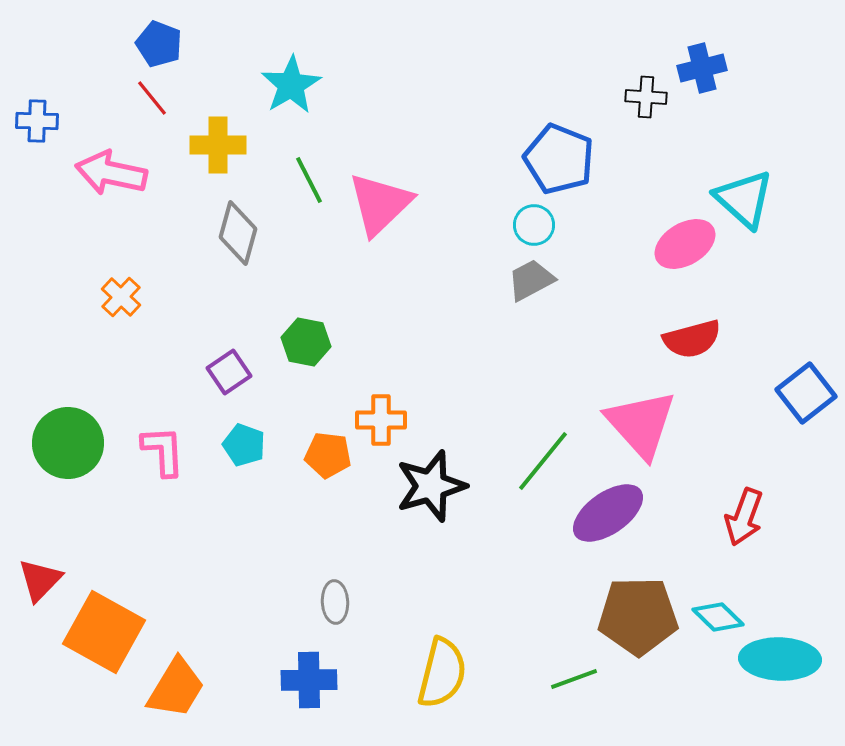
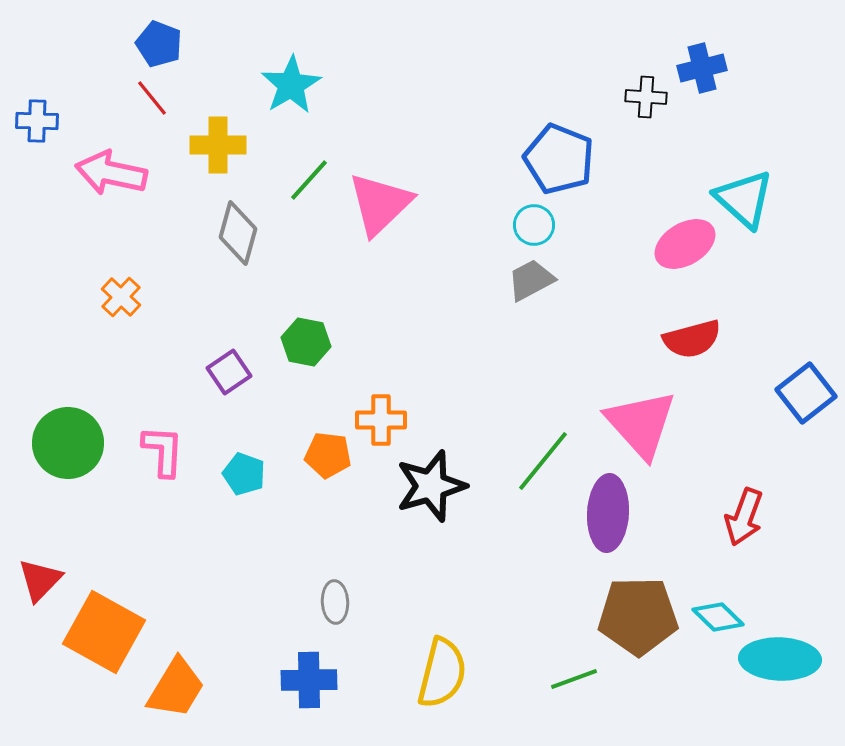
green line at (309, 180): rotated 69 degrees clockwise
cyan pentagon at (244, 445): moved 29 px down
pink L-shape at (163, 451): rotated 6 degrees clockwise
purple ellipse at (608, 513): rotated 52 degrees counterclockwise
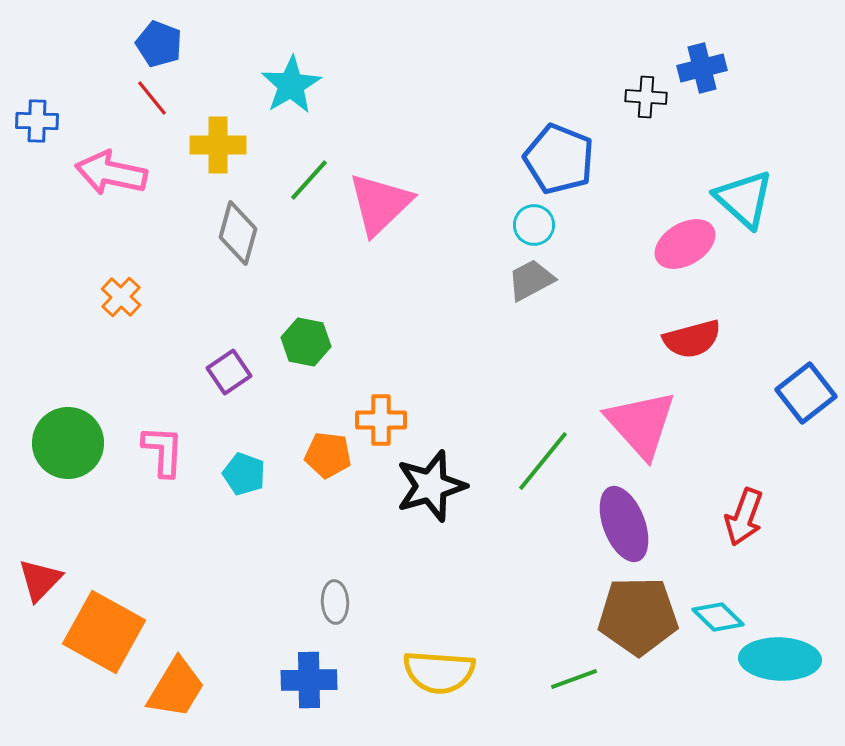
purple ellipse at (608, 513): moved 16 px right, 11 px down; rotated 24 degrees counterclockwise
yellow semicircle at (442, 673): moved 3 px left, 1 px up; rotated 80 degrees clockwise
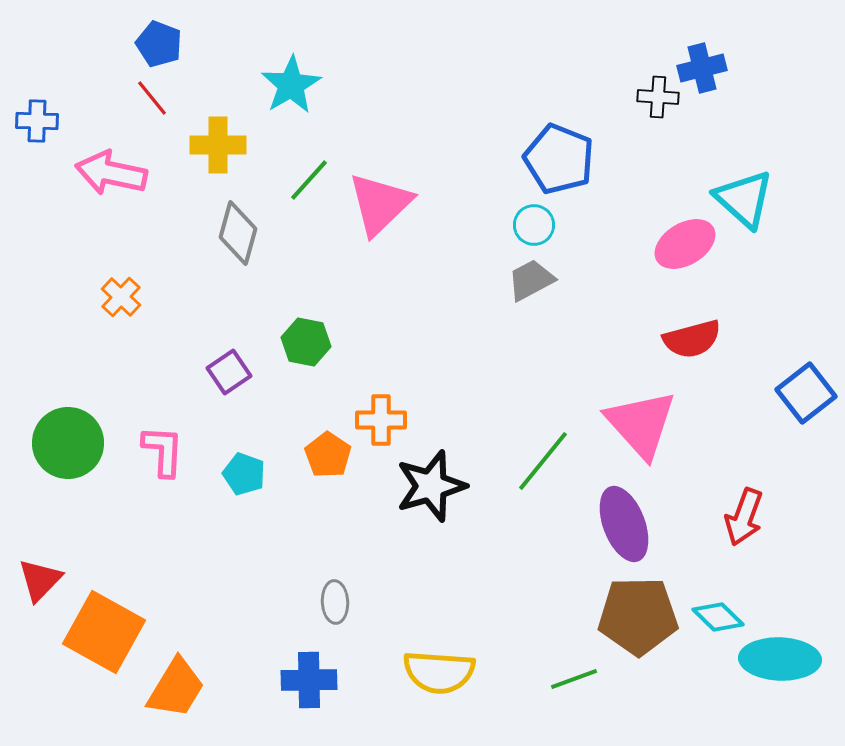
black cross at (646, 97): moved 12 px right
orange pentagon at (328, 455): rotated 27 degrees clockwise
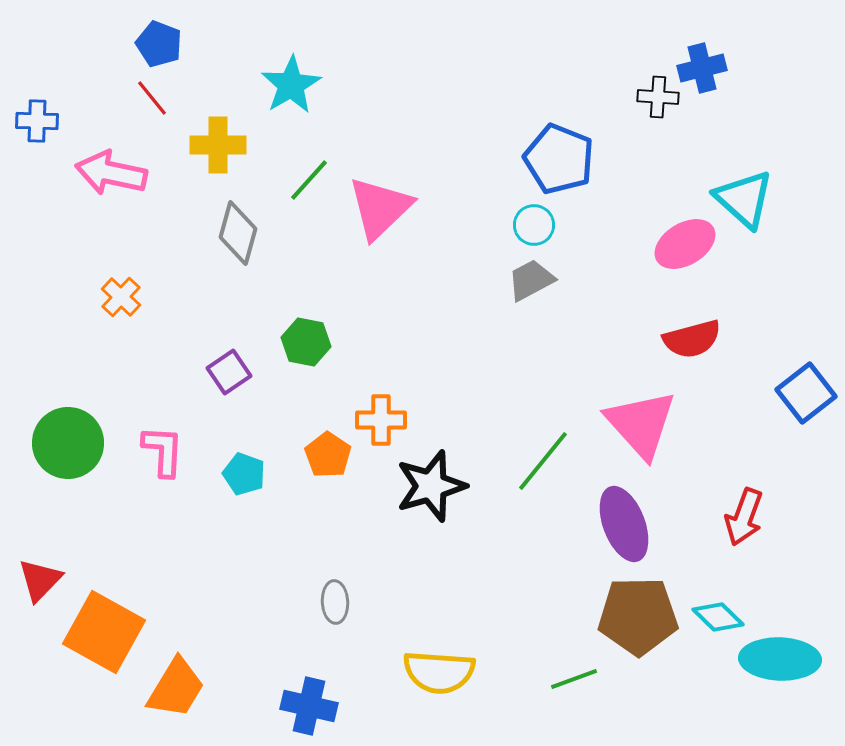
pink triangle at (380, 204): moved 4 px down
blue cross at (309, 680): moved 26 px down; rotated 14 degrees clockwise
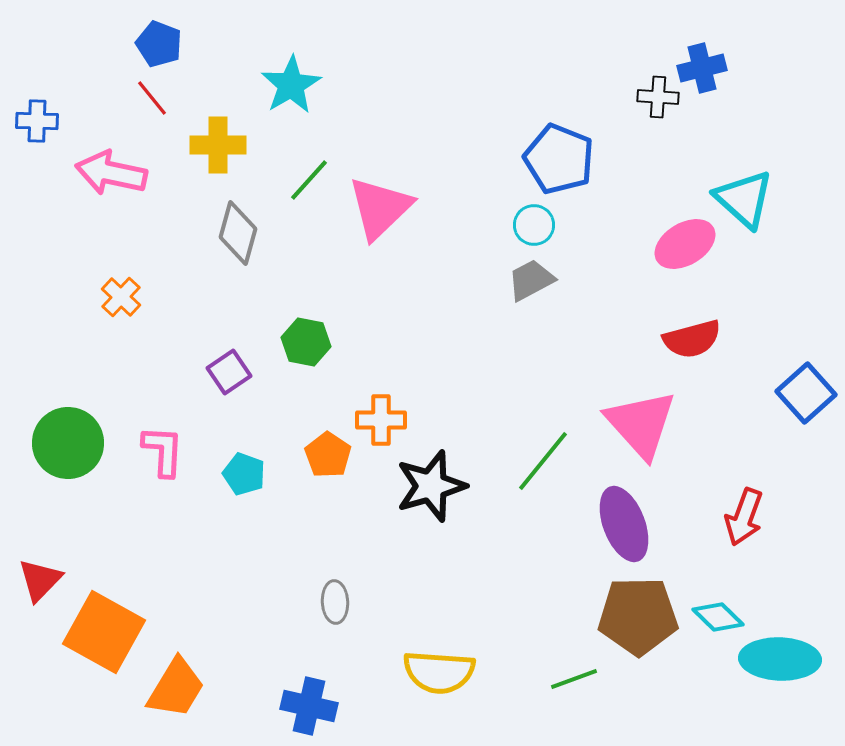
blue square at (806, 393): rotated 4 degrees counterclockwise
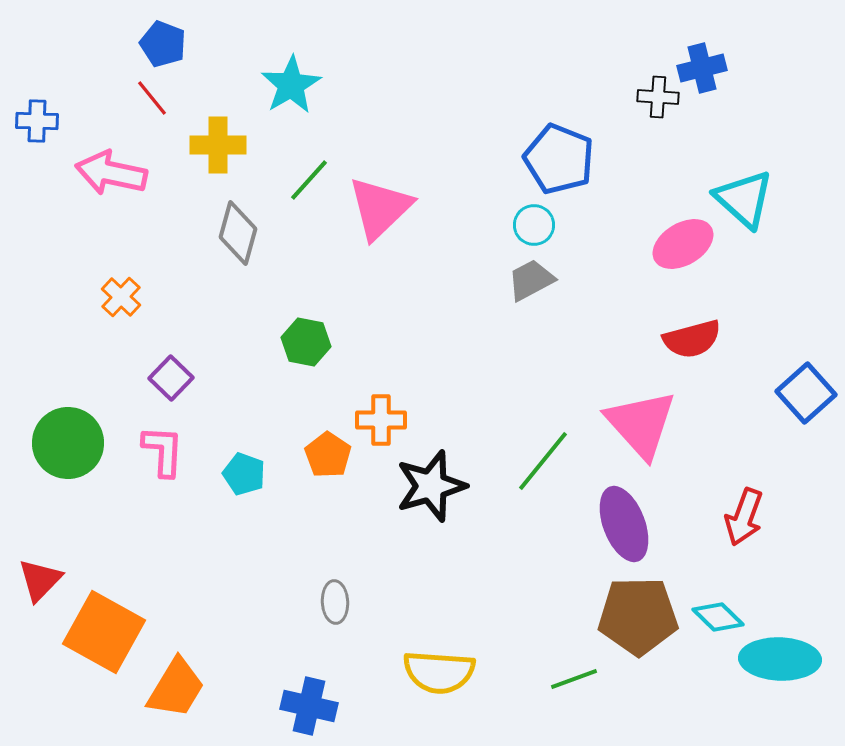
blue pentagon at (159, 44): moved 4 px right
pink ellipse at (685, 244): moved 2 px left
purple square at (229, 372): moved 58 px left, 6 px down; rotated 12 degrees counterclockwise
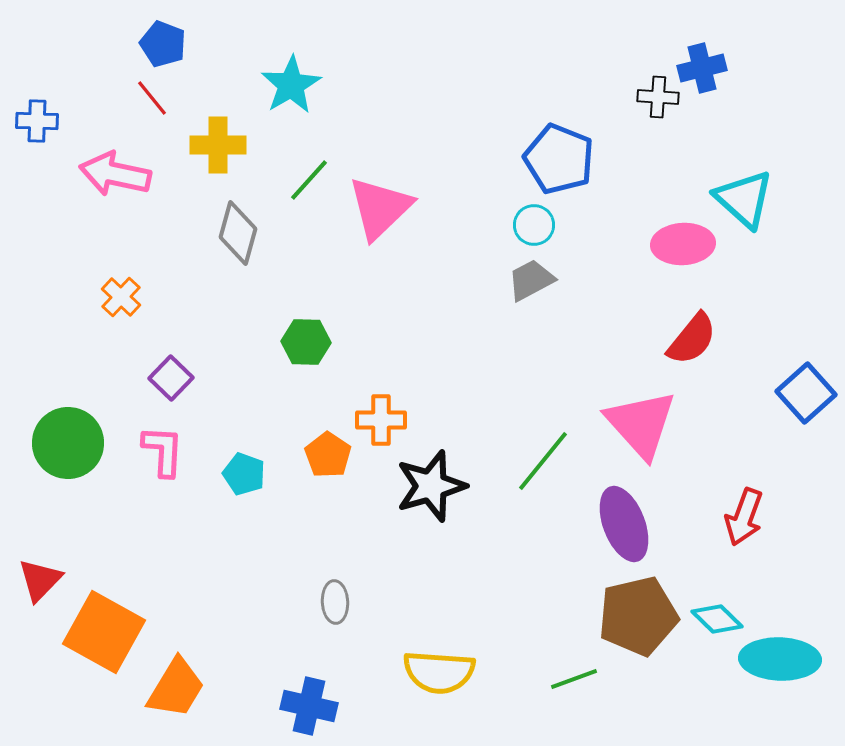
pink arrow at (111, 173): moved 4 px right, 1 px down
pink ellipse at (683, 244): rotated 28 degrees clockwise
red semicircle at (692, 339): rotated 36 degrees counterclockwise
green hexagon at (306, 342): rotated 9 degrees counterclockwise
brown pentagon at (638, 616): rotated 12 degrees counterclockwise
cyan diamond at (718, 617): moved 1 px left, 2 px down
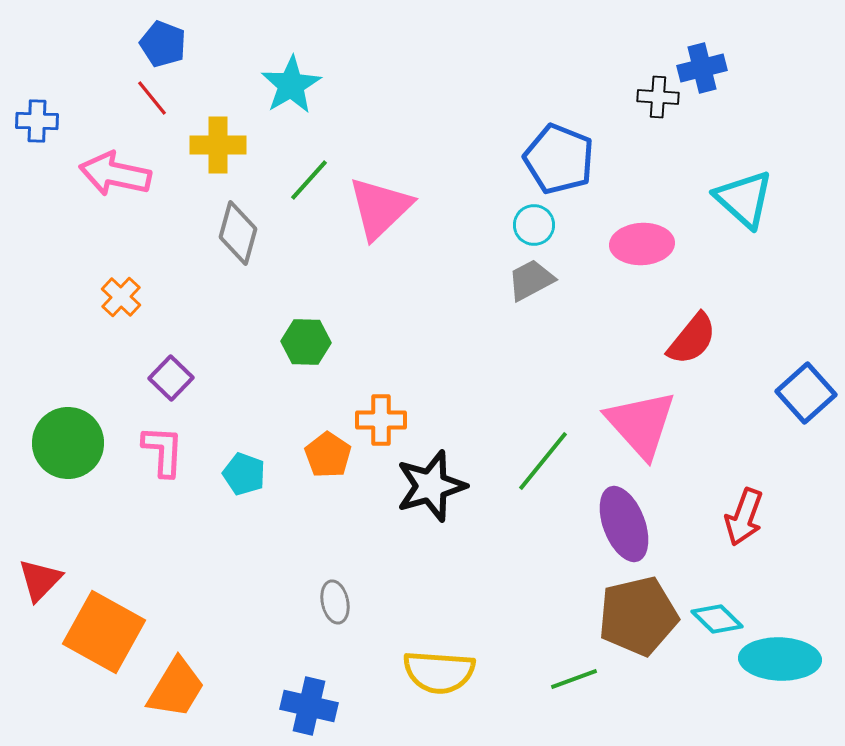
pink ellipse at (683, 244): moved 41 px left
gray ellipse at (335, 602): rotated 9 degrees counterclockwise
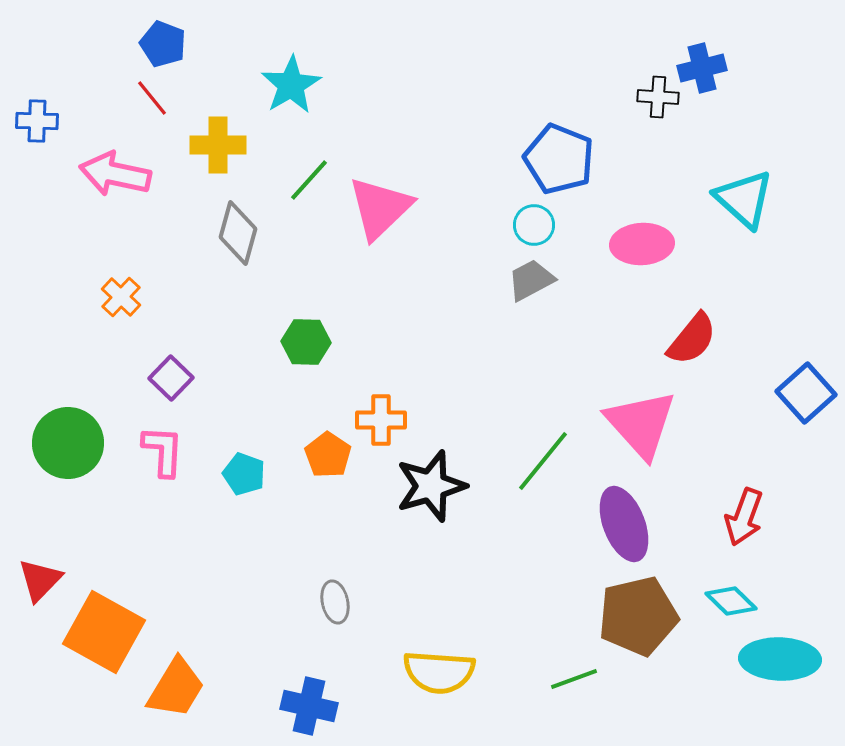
cyan diamond at (717, 619): moved 14 px right, 18 px up
